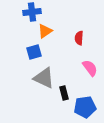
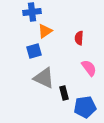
blue square: moved 1 px up
pink semicircle: moved 1 px left
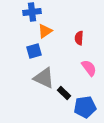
black rectangle: rotated 32 degrees counterclockwise
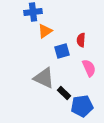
blue cross: moved 1 px right
red semicircle: moved 2 px right, 2 px down
blue square: moved 28 px right
pink semicircle: rotated 12 degrees clockwise
blue pentagon: moved 3 px left, 1 px up
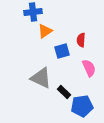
gray triangle: moved 3 px left
black rectangle: moved 1 px up
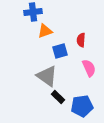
orange triangle: rotated 14 degrees clockwise
blue square: moved 2 px left
gray triangle: moved 6 px right, 2 px up; rotated 10 degrees clockwise
black rectangle: moved 6 px left, 5 px down
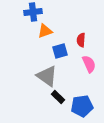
pink semicircle: moved 4 px up
